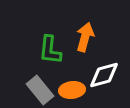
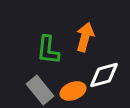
green L-shape: moved 2 px left
orange ellipse: moved 1 px right, 1 px down; rotated 15 degrees counterclockwise
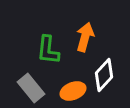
white diamond: rotated 32 degrees counterclockwise
gray rectangle: moved 9 px left, 2 px up
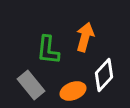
gray rectangle: moved 3 px up
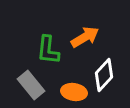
orange arrow: rotated 44 degrees clockwise
orange ellipse: moved 1 px right, 1 px down; rotated 30 degrees clockwise
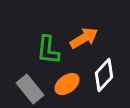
orange arrow: moved 1 px left, 1 px down
gray rectangle: moved 1 px left, 4 px down
orange ellipse: moved 7 px left, 8 px up; rotated 45 degrees counterclockwise
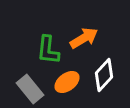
orange ellipse: moved 2 px up
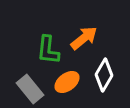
orange arrow: rotated 8 degrees counterclockwise
white diamond: rotated 12 degrees counterclockwise
